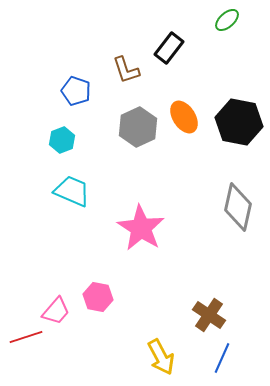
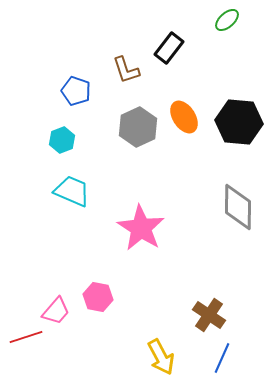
black hexagon: rotated 6 degrees counterclockwise
gray diamond: rotated 12 degrees counterclockwise
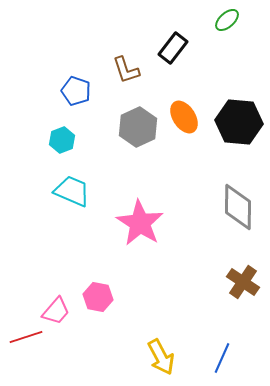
black rectangle: moved 4 px right
pink star: moved 1 px left, 5 px up
brown cross: moved 34 px right, 33 px up
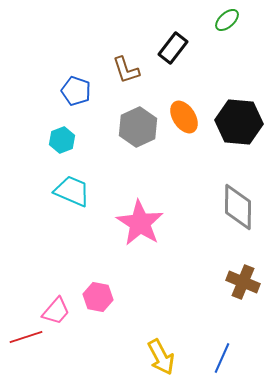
brown cross: rotated 12 degrees counterclockwise
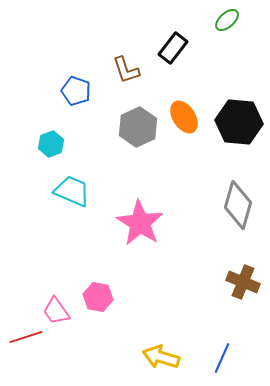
cyan hexagon: moved 11 px left, 4 px down
gray diamond: moved 2 px up; rotated 15 degrees clockwise
pink trapezoid: rotated 104 degrees clockwise
yellow arrow: rotated 135 degrees clockwise
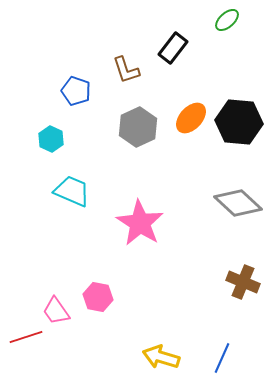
orange ellipse: moved 7 px right, 1 px down; rotated 76 degrees clockwise
cyan hexagon: moved 5 px up; rotated 15 degrees counterclockwise
gray diamond: moved 2 px up; rotated 63 degrees counterclockwise
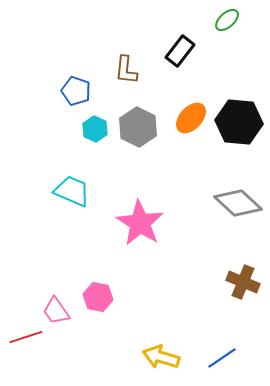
black rectangle: moved 7 px right, 3 px down
brown L-shape: rotated 24 degrees clockwise
gray hexagon: rotated 9 degrees counterclockwise
cyan hexagon: moved 44 px right, 10 px up
blue line: rotated 32 degrees clockwise
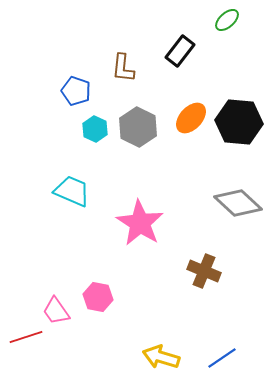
brown L-shape: moved 3 px left, 2 px up
brown cross: moved 39 px left, 11 px up
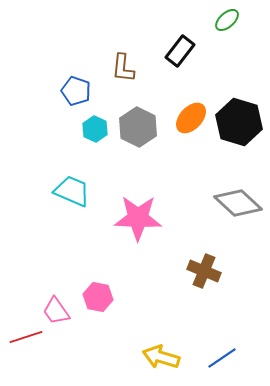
black hexagon: rotated 12 degrees clockwise
pink star: moved 2 px left, 5 px up; rotated 30 degrees counterclockwise
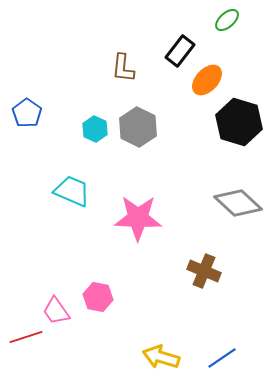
blue pentagon: moved 49 px left, 22 px down; rotated 16 degrees clockwise
orange ellipse: moved 16 px right, 38 px up
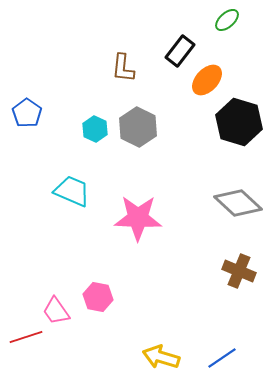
brown cross: moved 35 px right
